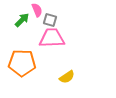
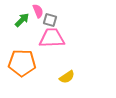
pink semicircle: moved 1 px right, 1 px down
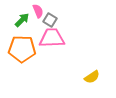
gray square: rotated 16 degrees clockwise
orange pentagon: moved 14 px up
yellow semicircle: moved 25 px right
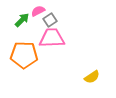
pink semicircle: rotated 96 degrees counterclockwise
gray square: rotated 24 degrees clockwise
orange pentagon: moved 2 px right, 6 px down
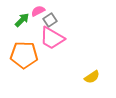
pink trapezoid: rotated 148 degrees counterclockwise
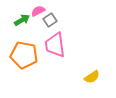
green arrow: rotated 14 degrees clockwise
pink trapezoid: moved 3 px right, 7 px down; rotated 52 degrees clockwise
orange pentagon: rotated 8 degrees clockwise
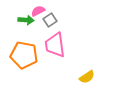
green arrow: moved 4 px right; rotated 35 degrees clockwise
yellow semicircle: moved 5 px left
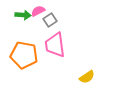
green arrow: moved 3 px left, 5 px up
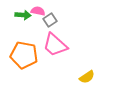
pink semicircle: rotated 40 degrees clockwise
pink trapezoid: rotated 40 degrees counterclockwise
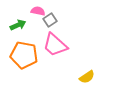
green arrow: moved 5 px left, 10 px down; rotated 28 degrees counterclockwise
